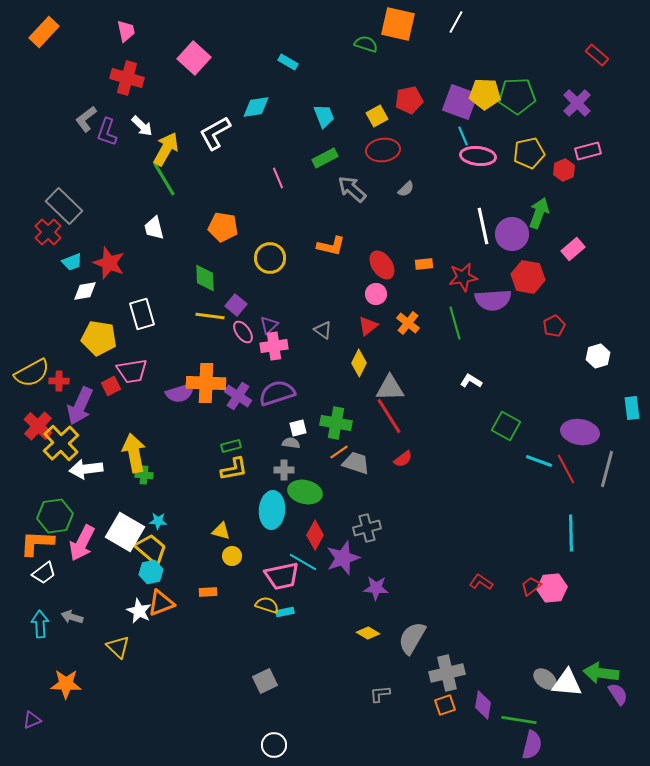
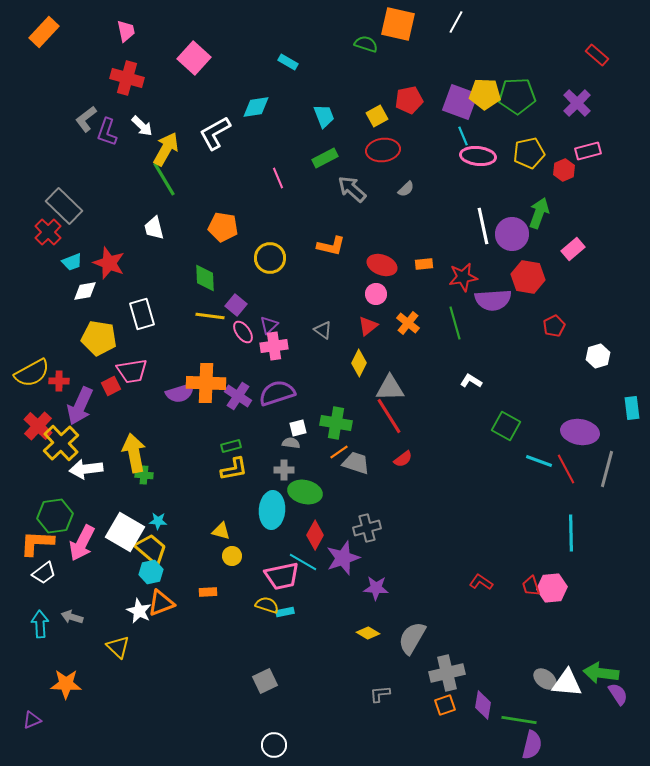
red ellipse at (382, 265): rotated 36 degrees counterclockwise
red trapezoid at (531, 586): rotated 70 degrees counterclockwise
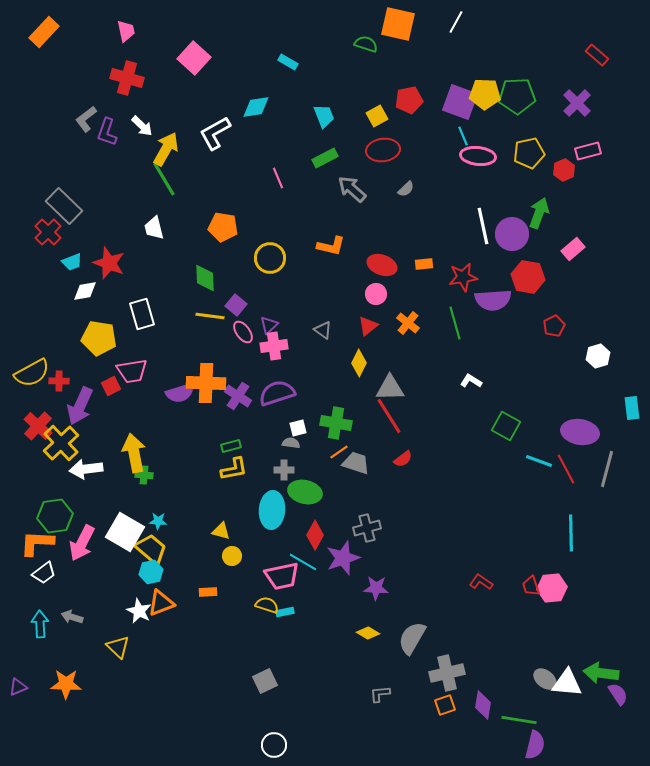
purple triangle at (32, 720): moved 14 px left, 33 px up
purple semicircle at (532, 745): moved 3 px right
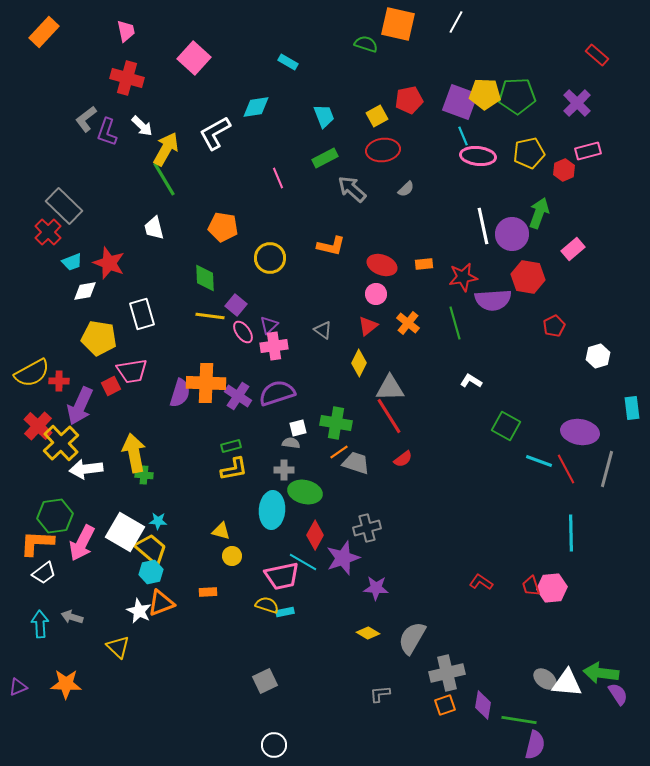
purple semicircle at (180, 393): rotated 56 degrees counterclockwise
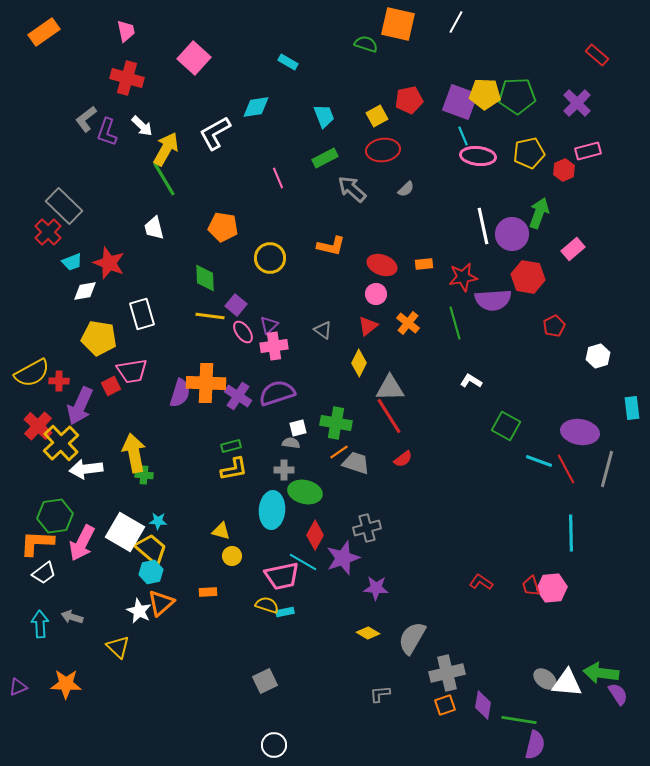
orange rectangle at (44, 32): rotated 12 degrees clockwise
orange triangle at (161, 603): rotated 20 degrees counterclockwise
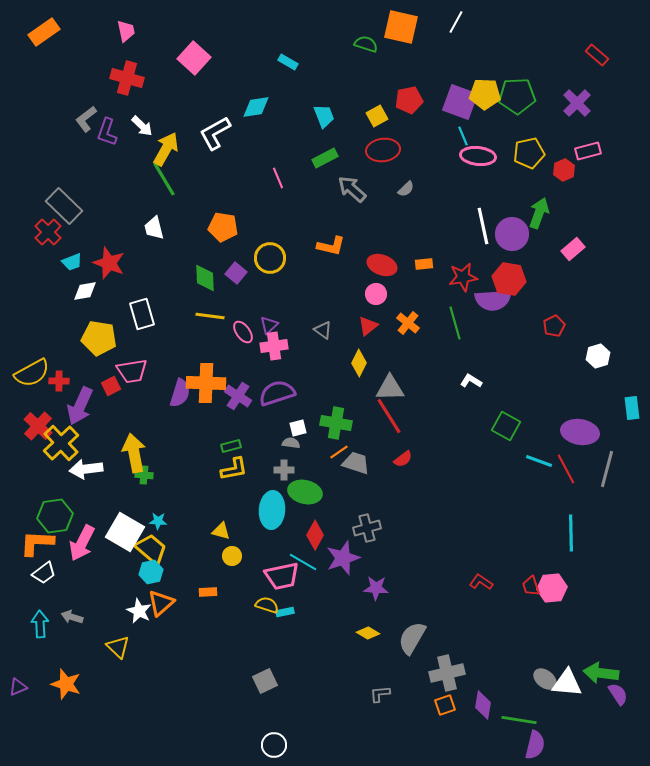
orange square at (398, 24): moved 3 px right, 3 px down
red hexagon at (528, 277): moved 19 px left, 2 px down
purple square at (236, 305): moved 32 px up
orange star at (66, 684): rotated 16 degrees clockwise
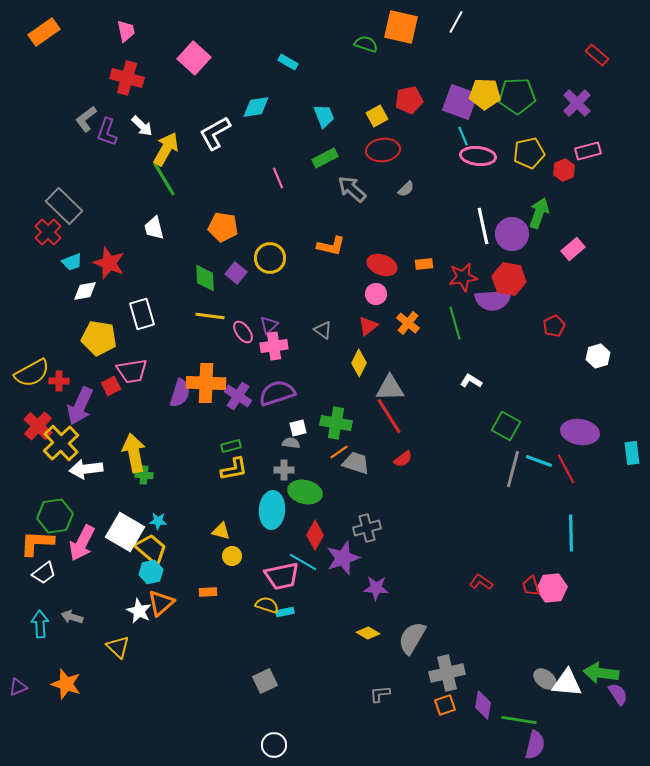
cyan rectangle at (632, 408): moved 45 px down
gray line at (607, 469): moved 94 px left
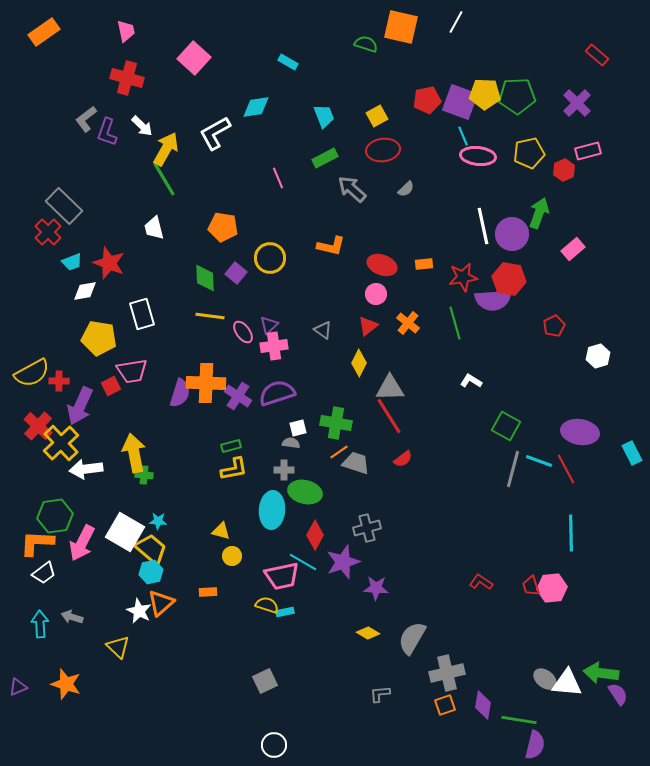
red pentagon at (409, 100): moved 18 px right
cyan rectangle at (632, 453): rotated 20 degrees counterclockwise
purple star at (343, 558): moved 4 px down
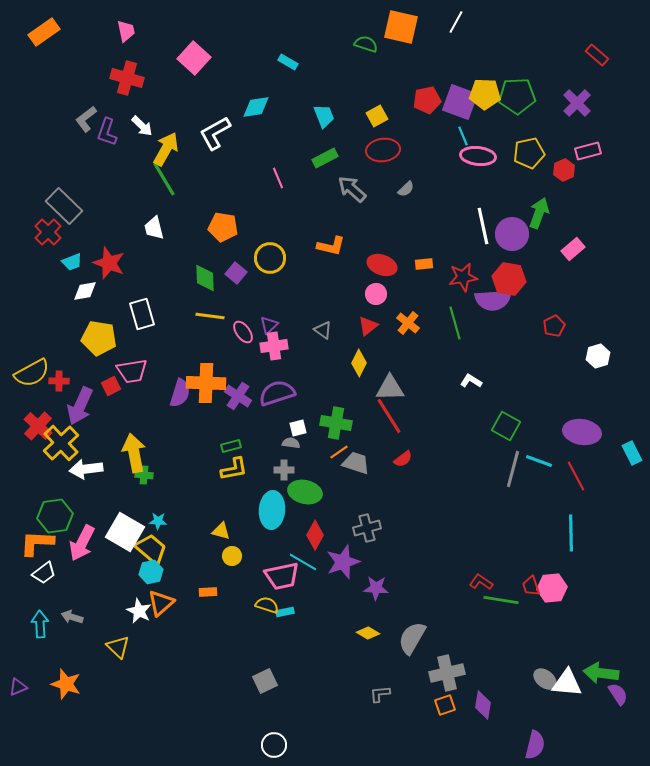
purple ellipse at (580, 432): moved 2 px right
red line at (566, 469): moved 10 px right, 7 px down
green line at (519, 720): moved 18 px left, 120 px up
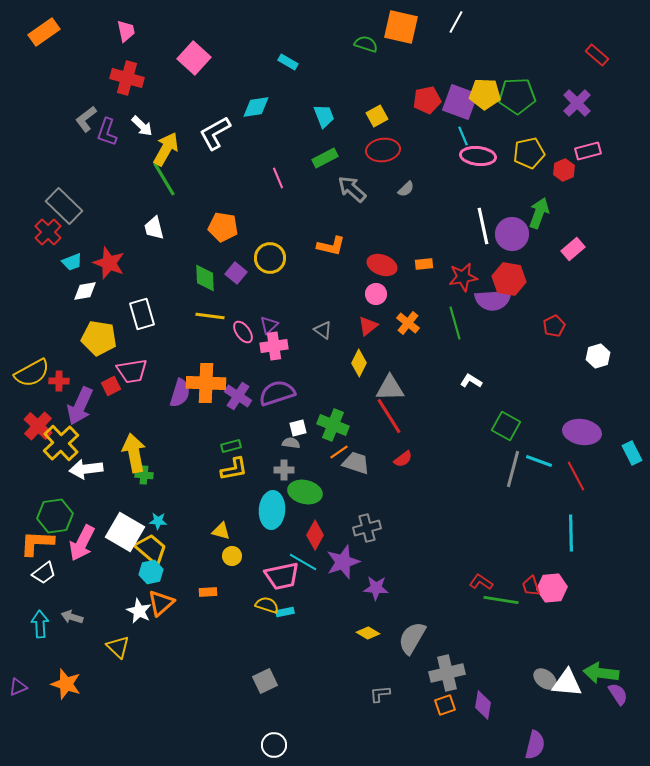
green cross at (336, 423): moved 3 px left, 2 px down; rotated 12 degrees clockwise
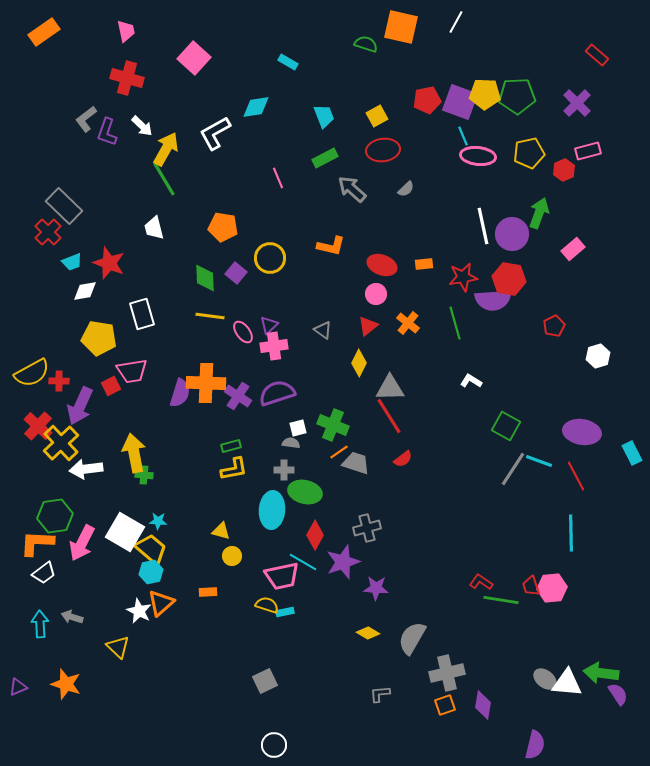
gray line at (513, 469): rotated 18 degrees clockwise
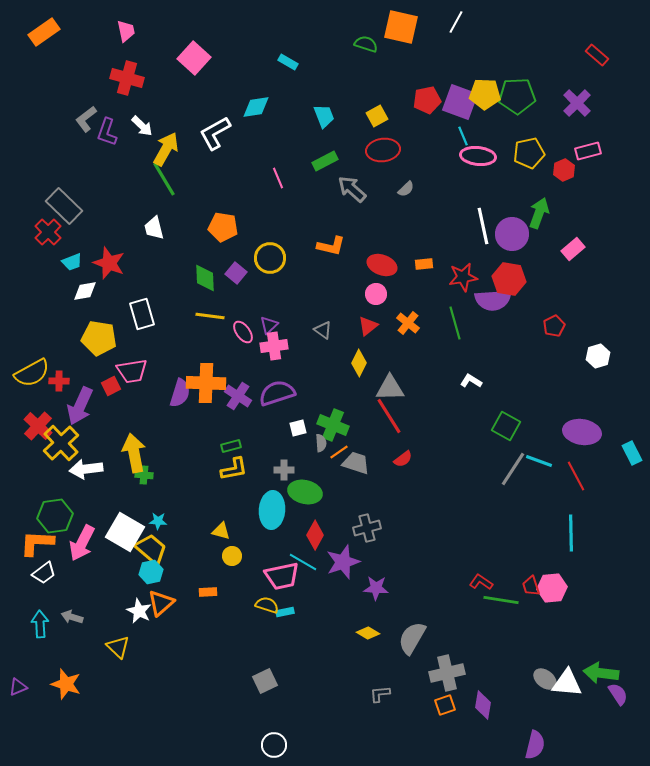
green rectangle at (325, 158): moved 3 px down
gray semicircle at (291, 443): moved 30 px right; rotated 78 degrees clockwise
